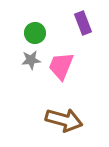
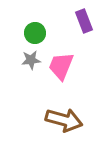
purple rectangle: moved 1 px right, 2 px up
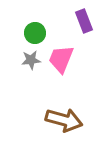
pink trapezoid: moved 7 px up
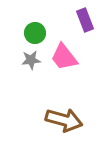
purple rectangle: moved 1 px right, 1 px up
pink trapezoid: moved 3 px right, 2 px up; rotated 60 degrees counterclockwise
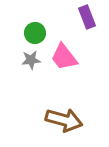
purple rectangle: moved 2 px right, 3 px up
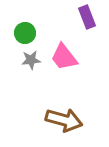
green circle: moved 10 px left
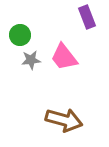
green circle: moved 5 px left, 2 px down
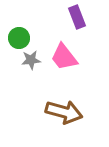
purple rectangle: moved 10 px left
green circle: moved 1 px left, 3 px down
brown arrow: moved 8 px up
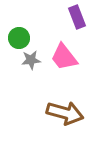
brown arrow: moved 1 px right, 1 px down
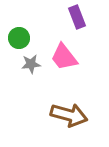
gray star: moved 4 px down
brown arrow: moved 4 px right, 2 px down
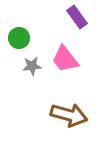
purple rectangle: rotated 15 degrees counterclockwise
pink trapezoid: moved 1 px right, 2 px down
gray star: moved 1 px right, 2 px down
